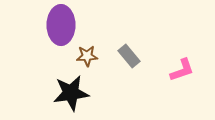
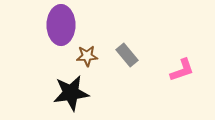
gray rectangle: moved 2 px left, 1 px up
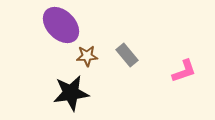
purple ellipse: rotated 45 degrees counterclockwise
pink L-shape: moved 2 px right, 1 px down
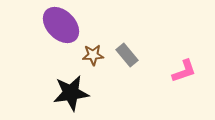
brown star: moved 6 px right, 1 px up
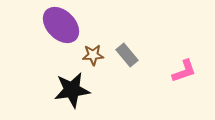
black star: moved 1 px right, 3 px up
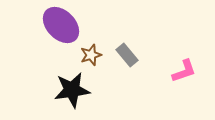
brown star: moved 2 px left; rotated 15 degrees counterclockwise
